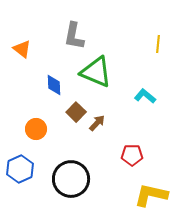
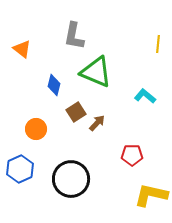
blue diamond: rotated 15 degrees clockwise
brown square: rotated 12 degrees clockwise
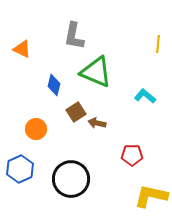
orange triangle: rotated 12 degrees counterclockwise
brown arrow: rotated 120 degrees counterclockwise
yellow L-shape: moved 1 px down
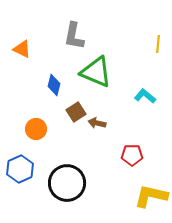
black circle: moved 4 px left, 4 px down
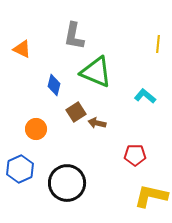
red pentagon: moved 3 px right
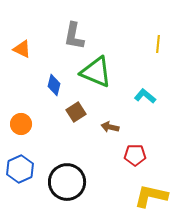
brown arrow: moved 13 px right, 4 px down
orange circle: moved 15 px left, 5 px up
black circle: moved 1 px up
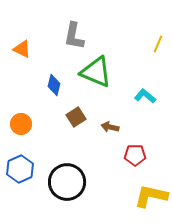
yellow line: rotated 18 degrees clockwise
brown square: moved 5 px down
